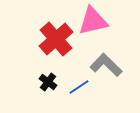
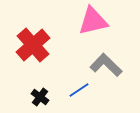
red cross: moved 23 px left, 6 px down
black cross: moved 8 px left, 15 px down
blue line: moved 3 px down
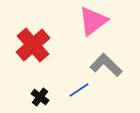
pink triangle: rotated 24 degrees counterclockwise
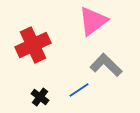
red cross: rotated 16 degrees clockwise
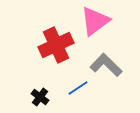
pink triangle: moved 2 px right
red cross: moved 23 px right
blue line: moved 1 px left, 2 px up
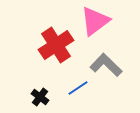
red cross: rotated 8 degrees counterclockwise
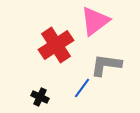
gray L-shape: rotated 36 degrees counterclockwise
blue line: moved 4 px right; rotated 20 degrees counterclockwise
black cross: rotated 12 degrees counterclockwise
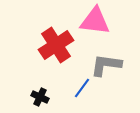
pink triangle: rotated 44 degrees clockwise
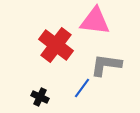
red cross: rotated 20 degrees counterclockwise
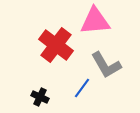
pink triangle: rotated 12 degrees counterclockwise
gray L-shape: rotated 128 degrees counterclockwise
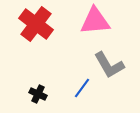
red cross: moved 20 px left, 21 px up
gray L-shape: moved 3 px right
black cross: moved 2 px left, 3 px up
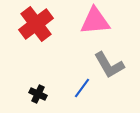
red cross: rotated 16 degrees clockwise
